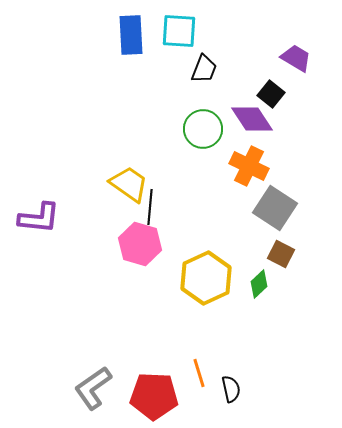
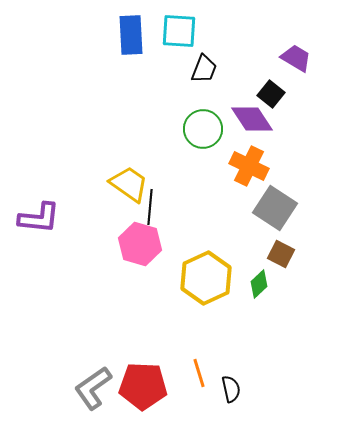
red pentagon: moved 11 px left, 10 px up
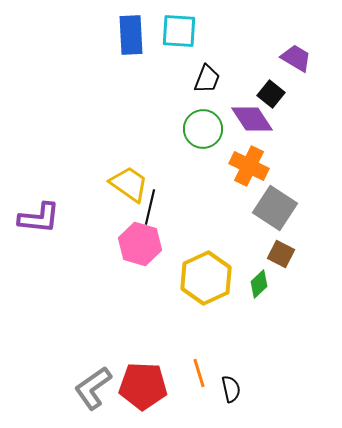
black trapezoid: moved 3 px right, 10 px down
black line: rotated 8 degrees clockwise
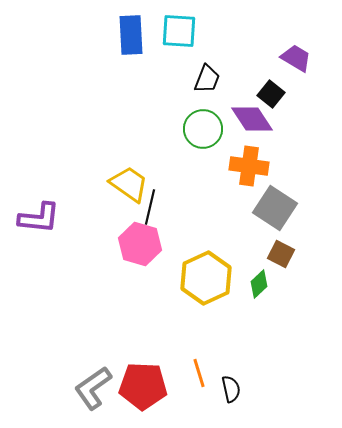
orange cross: rotated 18 degrees counterclockwise
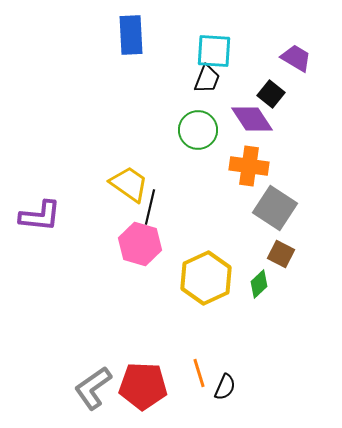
cyan square: moved 35 px right, 20 px down
green circle: moved 5 px left, 1 px down
purple L-shape: moved 1 px right, 2 px up
black semicircle: moved 6 px left, 2 px up; rotated 36 degrees clockwise
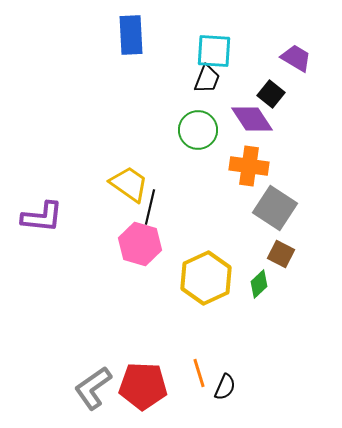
purple L-shape: moved 2 px right, 1 px down
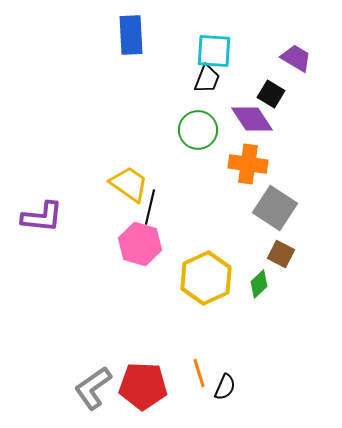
black square: rotated 8 degrees counterclockwise
orange cross: moved 1 px left, 2 px up
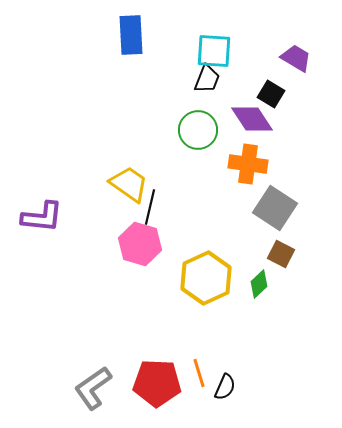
red pentagon: moved 14 px right, 3 px up
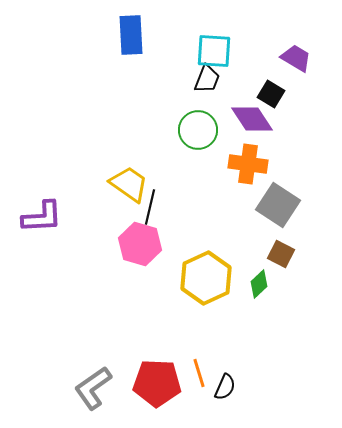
gray square: moved 3 px right, 3 px up
purple L-shape: rotated 9 degrees counterclockwise
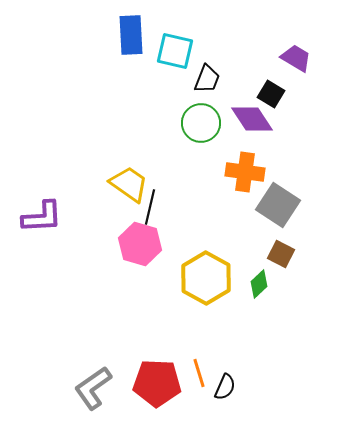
cyan square: moved 39 px left; rotated 9 degrees clockwise
green circle: moved 3 px right, 7 px up
orange cross: moved 3 px left, 8 px down
yellow hexagon: rotated 6 degrees counterclockwise
